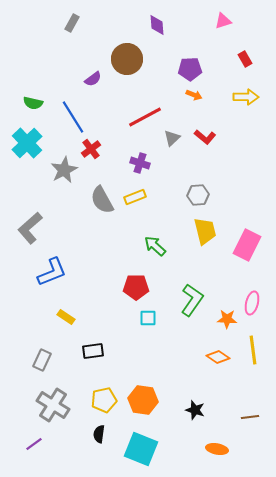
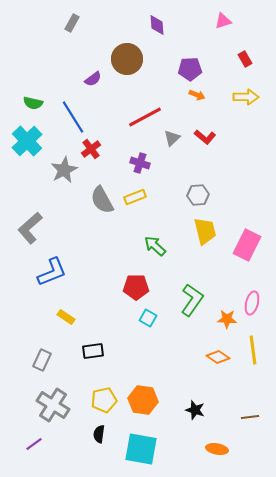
orange arrow at (194, 95): moved 3 px right
cyan cross at (27, 143): moved 2 px up
cyan square at (148, 318): rotated 30 degrees clockwise
cyan square at (141, 449): rotated 12 degrees counterclockwise
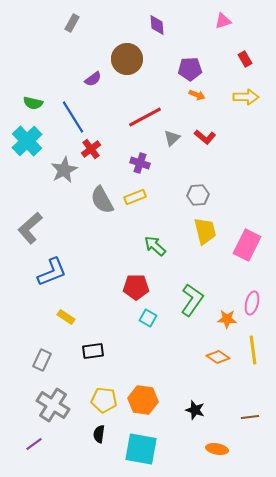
yellow pentagon at (104, 400): rotated 20 degrees clockwise
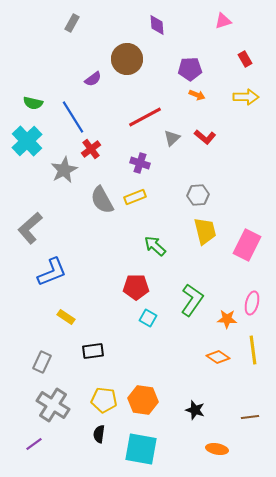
gray rectangle at (42, 360): moved 2 px down
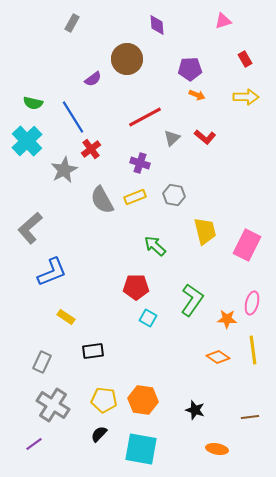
gray hexagon at (198, 195): moved 24 px left; rotated 15 degrees clockwise
black semicircle at (99, 434): rotated 36 degrees clockwise
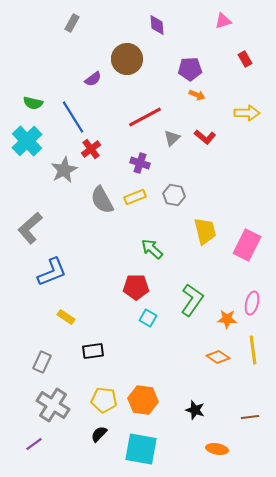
yellow arrow at (246, 97): moved 1 px right, 16 px down
green arrow at (155, 246): moved 3 px left, 3 px down
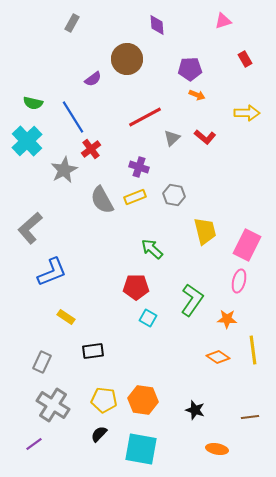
purple cross at (140, 163): moved 1 px left, 4 px down
pink ellipse at (252, 303): moved 13 px left, 22 px up
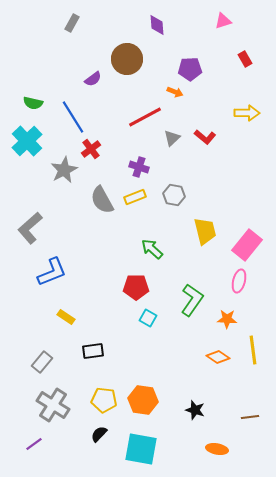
orange arrow at (197, 95): moved 22 px left, 3 px up
pink rectangle at (247, 245): rotated 12 degrees clockwise
gray rectangle at (42, 362): rotated 15 degrees clockwise
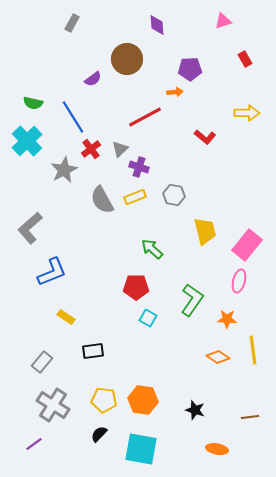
orange arrow at (175, 92): rotated 28 degrees counterclockwise
gray triangle at (172, 138): moved 52 px left, 11 px down
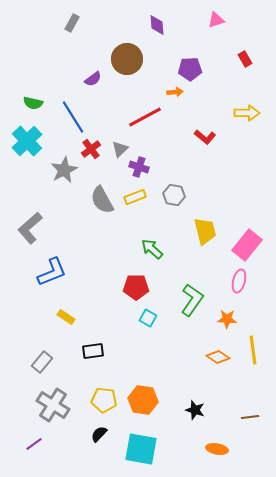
pink triangle at (223, 21): moved 7 px left, 1 px up
